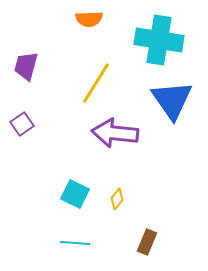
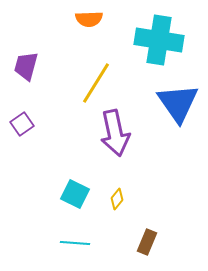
blue triangle: moved 6 px right, 3 px down
purple arrow: rotated 108 degrees counterclockwise
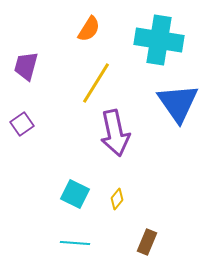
orange semicircle: moved 10 px down; rotated 56 degrees counterclockwise
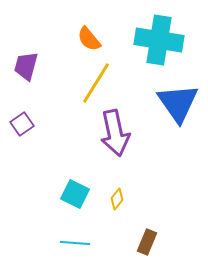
orange semicircle: moved 10 px down; rotated 108 degrees clockwise
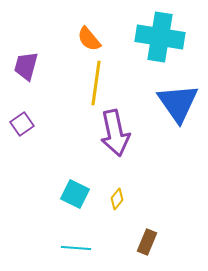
cyan cross: moved 1 px right, 3 px up
yellow line: rotated 24 degrees counterclockwise
cyan line: moved 1 px right, 5 px down
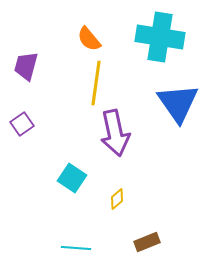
cyan square: moved 3 px left, 16 px up; rotated 8 degrees clockwise
yellow diamond: rotated 10 degrees clockwise
brown rectangle: rotated 45 degrees clockwise
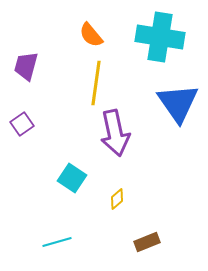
orange semicircle: moved 2 px right, 4 px up
cyan line: moved 19 px left, 6 px up; rotated 20 degrees counterclockwise
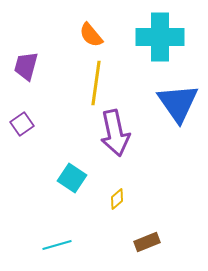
cyan cross: rotated 9 degrees counterclockwise
cyan line: moved 3 px down
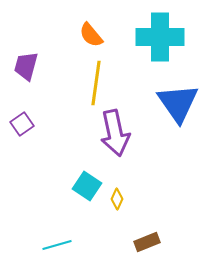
cyan square: moved 15 px right, 8 px down
yellow diamond: rotated 25 degrees counterclockwise
